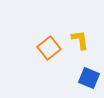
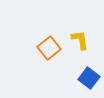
blue square: rotated 15 degrees clockwise
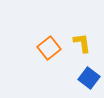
yellow L-shape: moved 2 px right, 3 px down
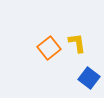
yellow L-shape: moved 5 px left
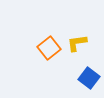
yellow L-shape: rotated 90 degrees counterclockwise
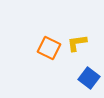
orange square: rotated 25 degrees counterclockwise
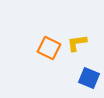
blue square: rotated 15 degrees counterclockwise
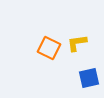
blue square: rotated 35 degrees counterclockwise
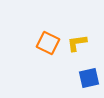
orange square: moved 1 px left, 5 px up
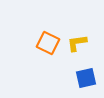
blue square: moved 3 px left
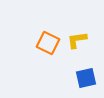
yellow L-shape: moved 3 px up
